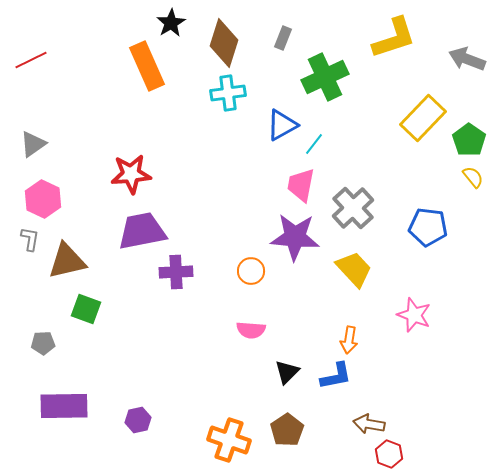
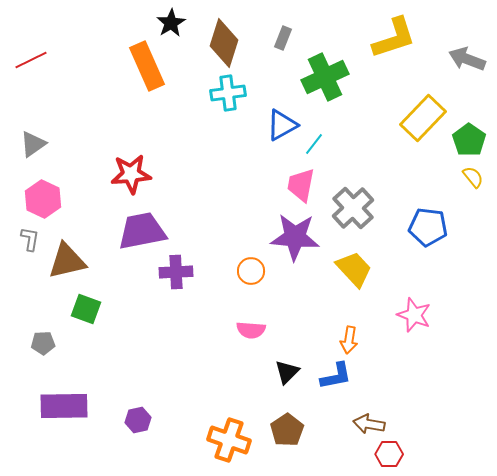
red hexagon: rotated 20 degrees counterclockwise
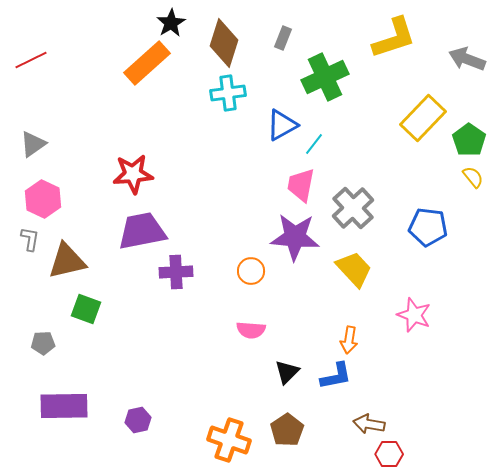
orange rectangle: moved 3 px up; rotated 72 degrees clockwise
red star: moved 2 px right
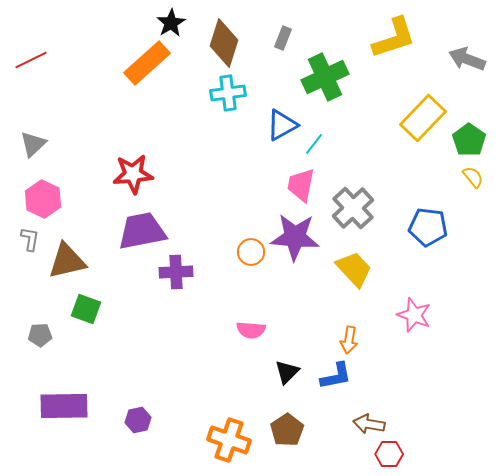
gray triangle: rotated 8 degrees counterclockwise
orange circle: moved 19 px up
gray pentagon: moved 3 px left, 8 px up
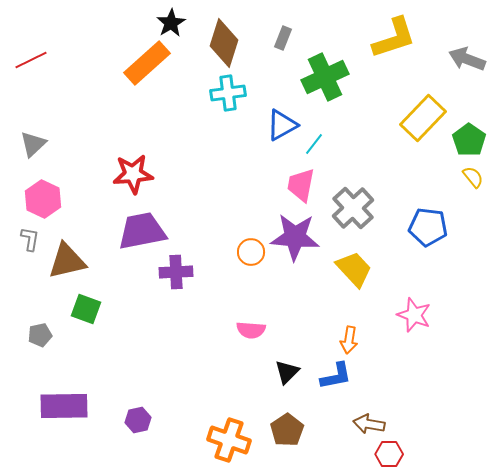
gray pentagon: rotated 10 degrees counterclockwise
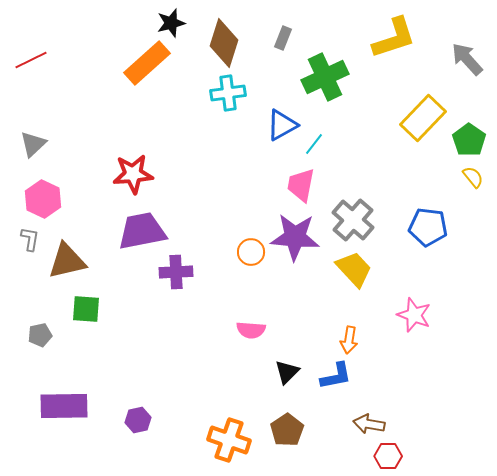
black star: rotated 16 degrees clockwise
gray arrow: rotated 27 degrees clockwise
gray cross: moved 12 px down; rotated 6 degrees counterclockwise
green square: rotated 16 degrees counterclockwise
red hexagon: moved 1 px left, 2 px down
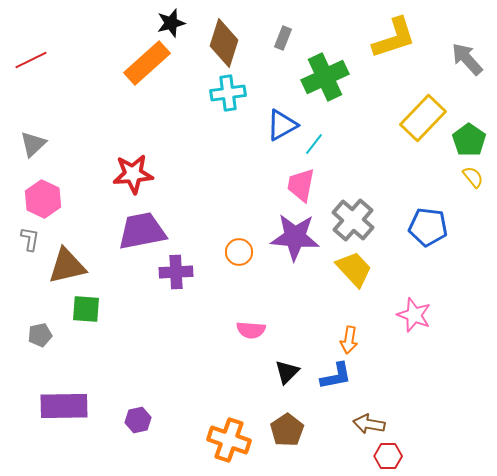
orange circle: moved 12 px left
brown triangle: moved 5 px down
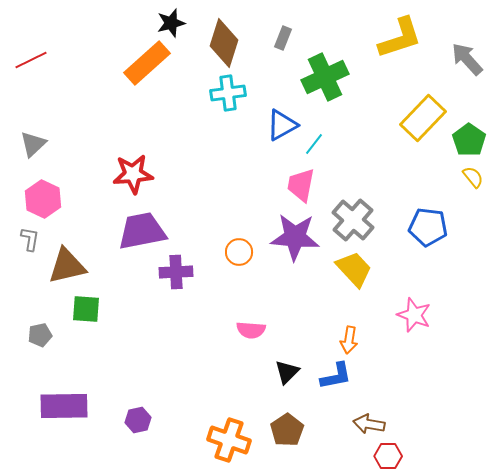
yellow L-shape: moved 6 px right
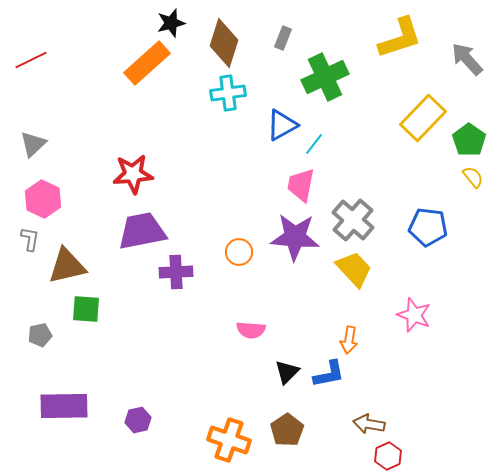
blue L-shape: moved 7 px left, 2 px up
red hexagon: rotated 24 degrees counterclockwise
